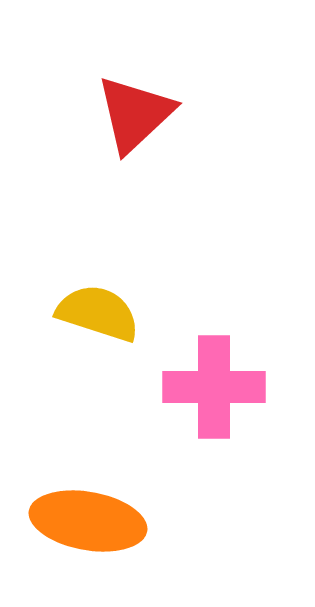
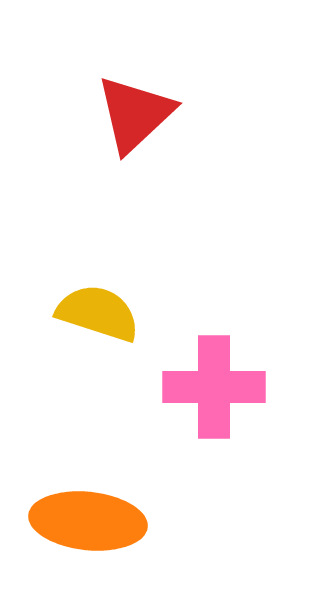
orange ellipse: rotated 4 degrees counterclockwise
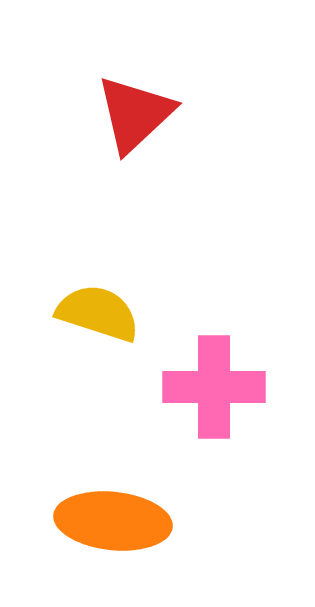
orange ellipse: moved 25 px right
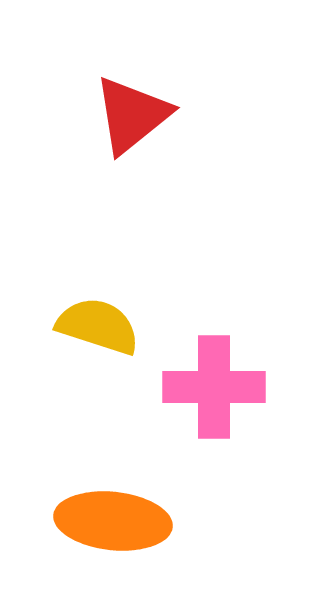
red triangle: moved 3 px left, 1 px down; rotated 4 degrees clockwise
yellow semicircle: moved 13 px down
